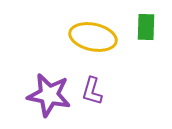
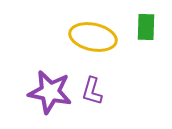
purple star: moved 1 px right, 3 px up
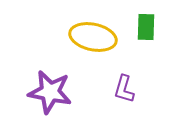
purple L-shape: moved 32 px right, 2 px up
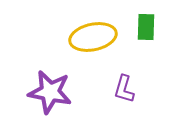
yellow ellipse: rotated 24 degrees counterclockwise
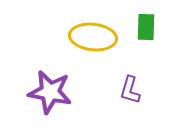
yellow ellipse: rotated 18 degrees clockwise
purple L-shape: moved 6 px right, 1 px down
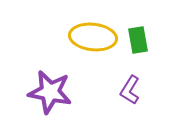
green rectangle: moved 8 px left, 13 px down; rotated 12 degrees counterclockwise
purple L-shape: rotated 16 degrees clockwise
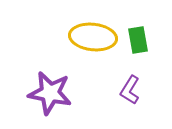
purple star: moved 1 px down
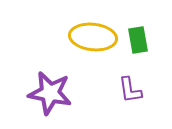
purple L-shape: rotated 40 degrees counterclockwise
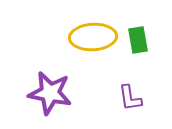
yellow ellipse: rotated 9 degrees counterclockwise
purple L-shape: moved 8 px down
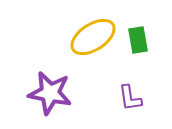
yellow ellipse: rotated 30 degrees counterclockwise
